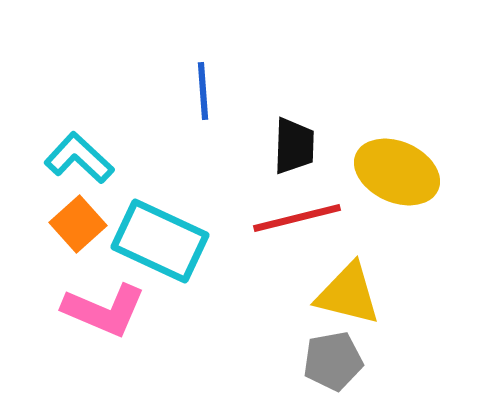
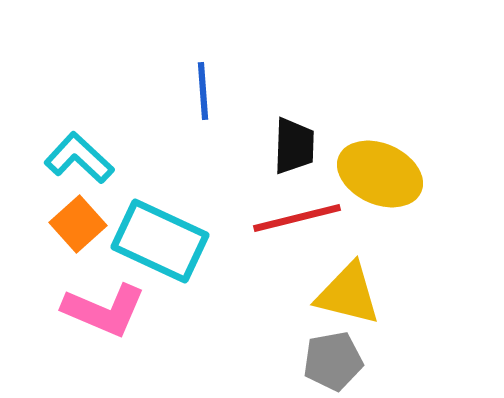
yellow ellipse: moved 17 px left, 2 px down
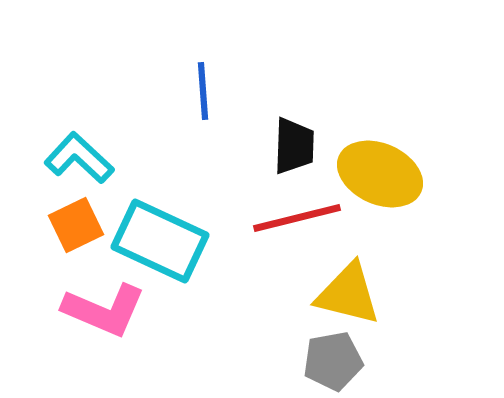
orange square: moved 2 px left, 1 px down; rotated 16 degrees clockwise
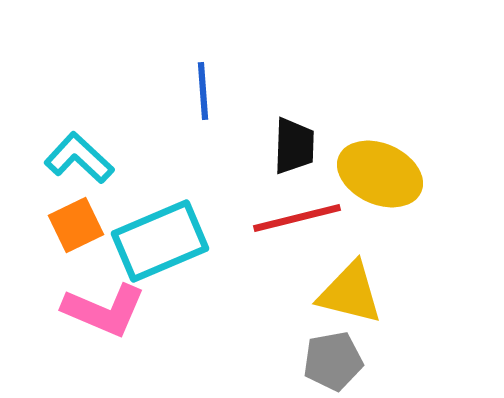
cyan rectangle: rotated 48 degrees counterclockwise
yellow triangle: moved 2 px right, 1 px up
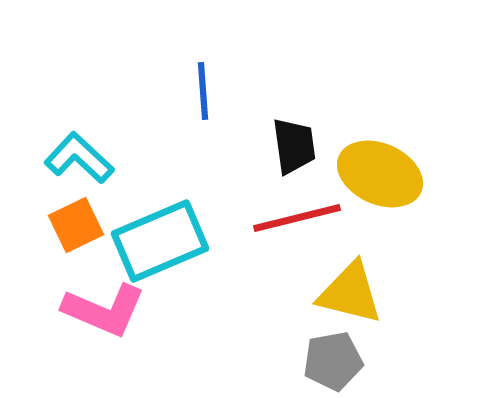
black trapezoid: rotated 10 degrees counterclockwise
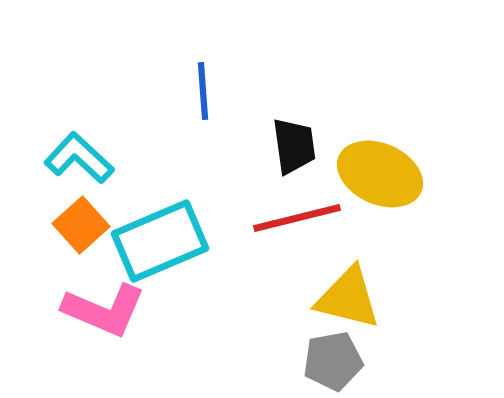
orange square: moved 5 px right; rotated 16 degrees counterclockwise
yellow triangle: moved 2 px left, 5 px down
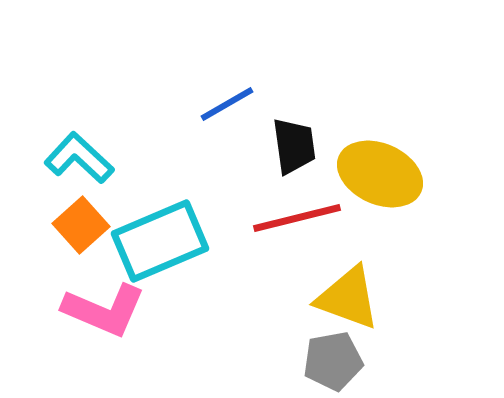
blue line: moved 24 px right, 13 px down; rotated 64 degrees clockwise
yellow triangle: rotated 6 degrees clockwise
